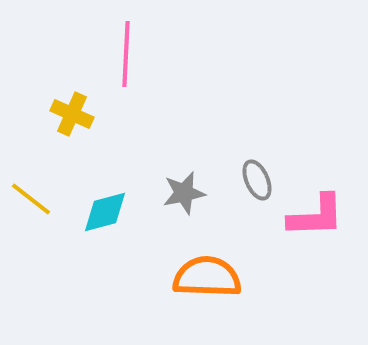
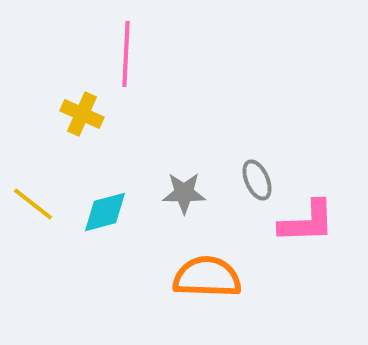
yellow cross: moved 10 px right
gray star: rotated 12 degrees clockwise
yellow line: moved 2 px right, 5 px down
pink L-shape: moved 9 px left, 6 px down
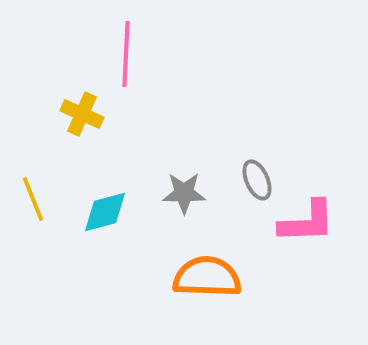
yellow line: moved 5 px up; rotated 30 degrees clockwise
